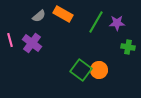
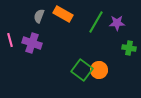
gray semicircle: rotated 152 degrees clockwise
purple cross: rotated 18 degrees counterclockwise
green cross: moved 1 px right, 1 px down
green square: moved 1 px right
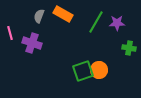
pink line: moved 7 px up
green square: moved 1 px right, 1 px down; rotated 35 degrees clockwise
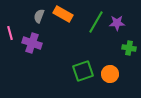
orange circle: moved 11 px right, 4 px down
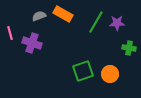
gray semicircle: rotated 48 degrees clockwise
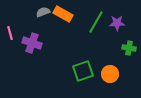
gray semicircle: moved 4 px right, 4 px up
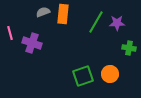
orange rectangle: rotated 66 degrees clockwise
green square: moved 5 px down
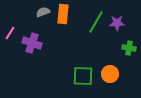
pink line: rotated 48 degrees clockwise
green square: rotated 20 degrees clockwise
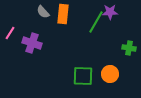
gray semicircle: rotated 112 degrees counterclockwise
purple star: moved 7 px left, 11 px up
